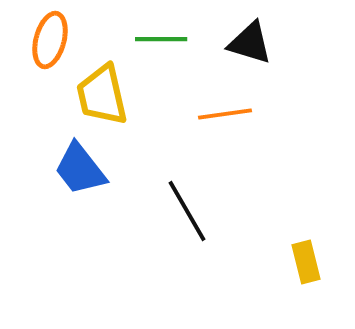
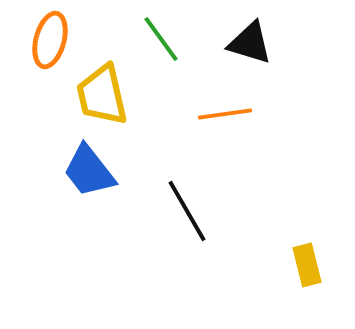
green line: rotated 54 degrees clockwise
blue trapezoid: moved 9 px right, 2 px down
yellow rectangle: moved 1 px right, 3 px down
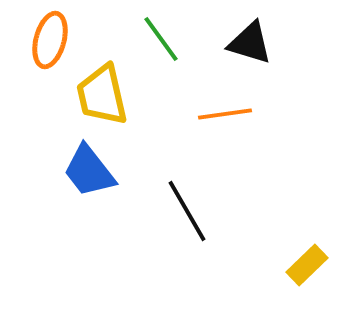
yellow rectangle: rotated 60 degrees clockwise
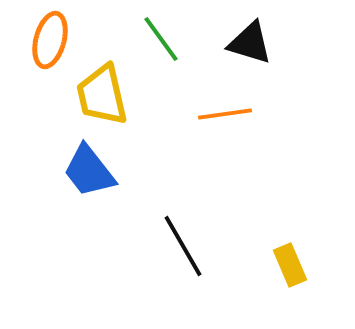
black line: moved 4 px left, 35 px down
yellow rectangle: moved 17 px left; rotated 69 degrees counterclockwise
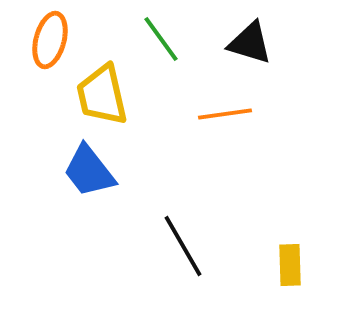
yellow rectangle: rotated 21 degrees clockwise
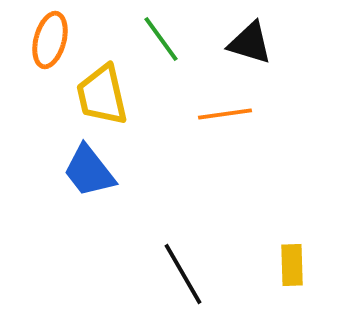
black line: moved 28 px down
yellow rectangle: moved 2 px right
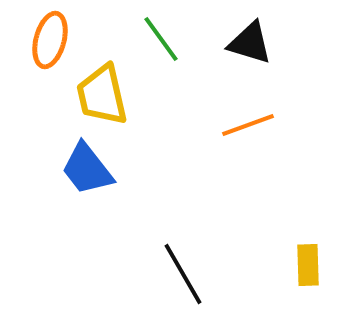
orange line: moved 23 px right, 11 px down; rotated 12 degrees counterclockwise
blue trapezoid: moved 2 px left, 2 px up
yellow rectangle: moved 16 px right
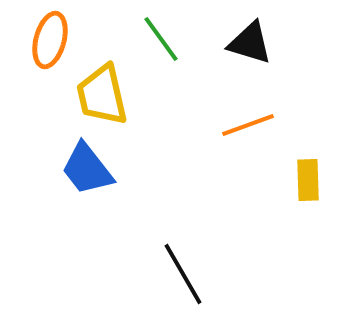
yellow rectangle: moved 85 px up
